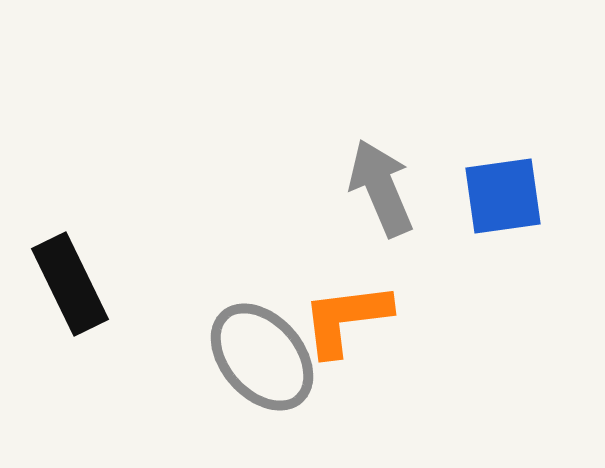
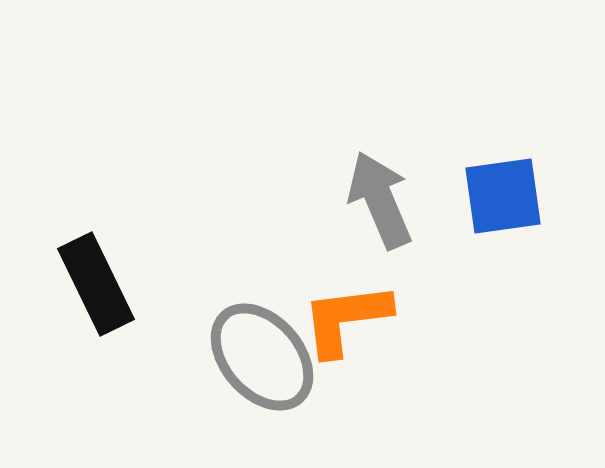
gray arrow: moved 1 px left, 12 px down
black rectangle: moved 26 px right
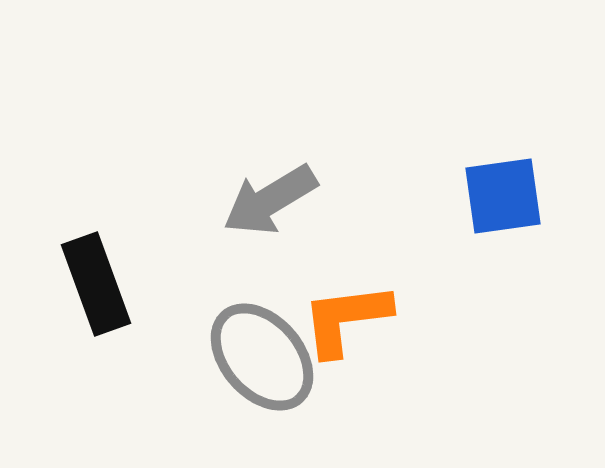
gray arrow: moved 110 px left; rotated 98 degrees counterclockwise
black rectangle: rotated 6 degrees clockwise
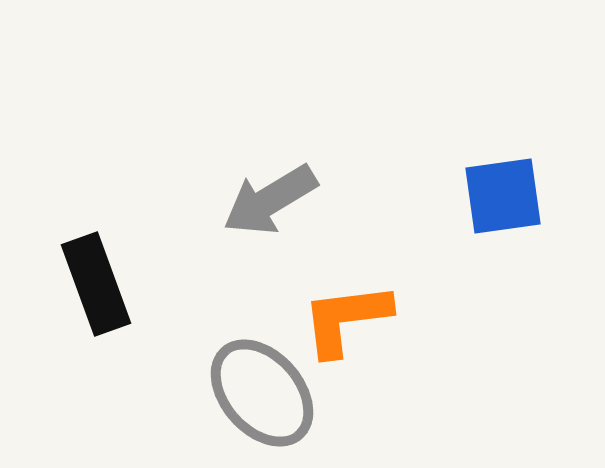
gray ellipse: moved 36 px down
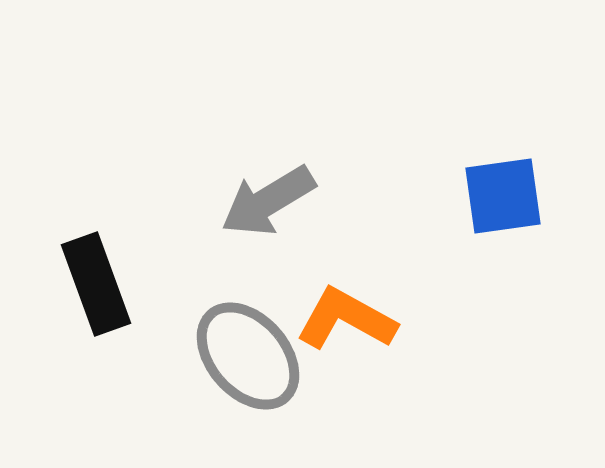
gray arrow: moved 2 px left, 1 px down
orange L-shape: rotated 36 degrees clockwise
gray ellipse: moved 14 px left, 37 px up
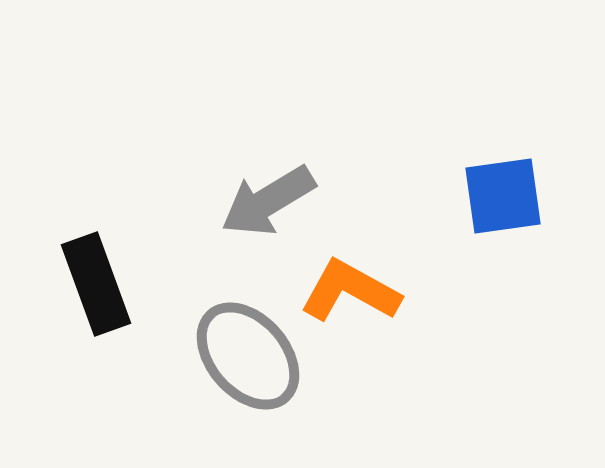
orange L-shape: moved 4 px right, 28 px up
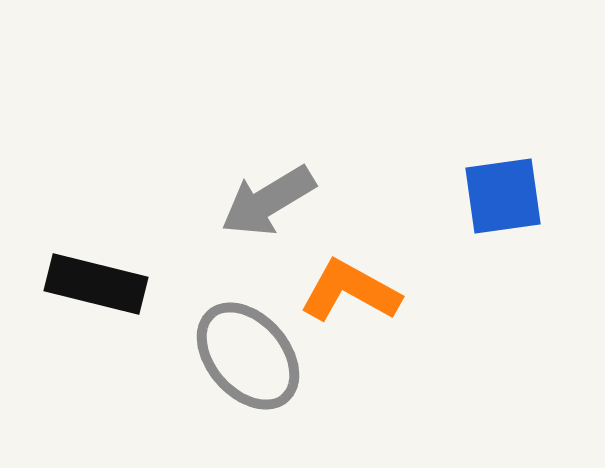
black rectangle: rotated 56 degrees counterclockwise
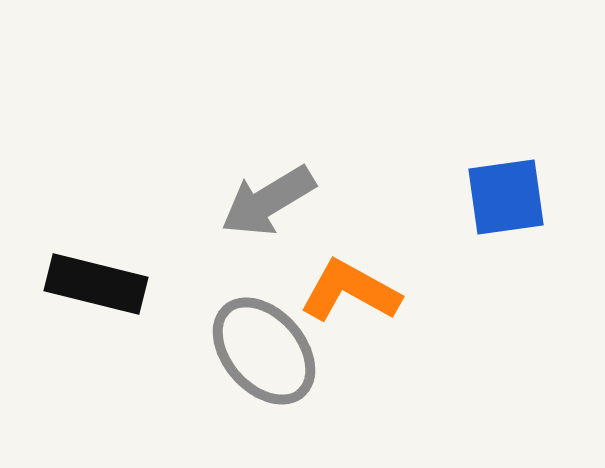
blue square: moved 3 px right, 1 px down
gray ellipse: moved 16 px right, 5 px up
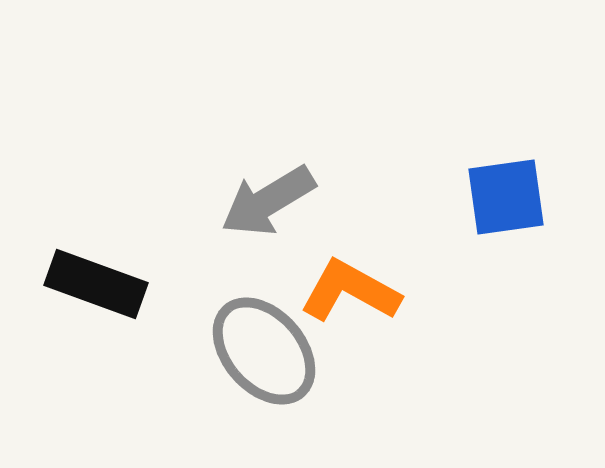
black rectangle: rotated 6 degrees clockwise
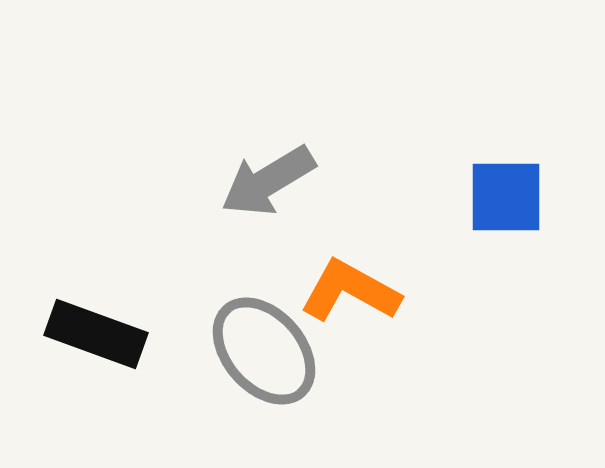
blue square: rotated 8 degrees clockwise
gray arrow: moved 20 px up
black rectangle: moved 50 px down
